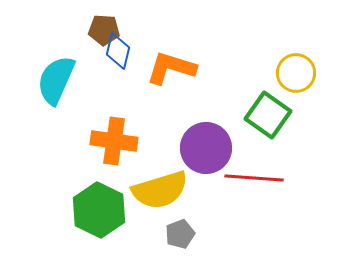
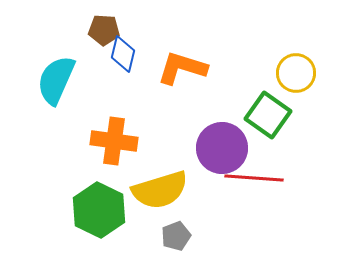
blue diamond: moved 5 px right, 3 px down
orange L-shape: moved 11 px right
purple circle: moved 16 px right
gray pentagon: moved 4 px left, 2 px down
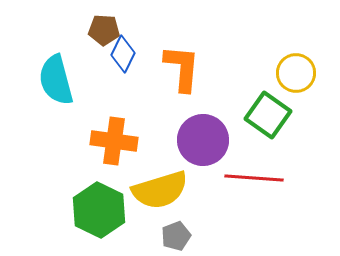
blue diamond: rotated 12 degrees clockwise
orange L-shape: rotated 78 degrees clockwise
cyan semicircle: rotated 39 degrees counterclockwise
purple circle: moved 19 px left, 8 px up
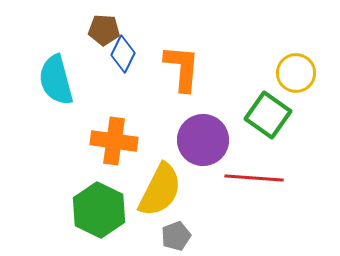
yellow semicircle: rotated 46 degrees counterclockwise
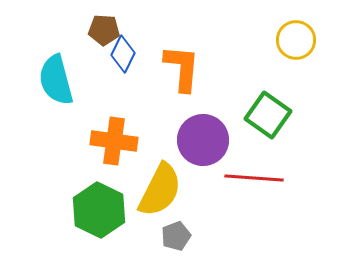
yellow circle: moved 33 px up
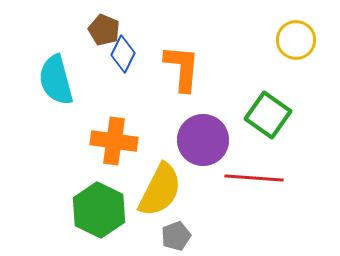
brown pentagon: rotated 20 degrees clockwise
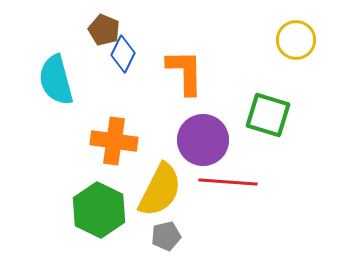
orange L-shape: moved 3 px right, 4 px down; rotated 6 degrees counterclockwise
green square: rotated 18 degrees counterclockwise
red line: moved 26 px left, 4 px down
gray pentagon: moved 10 px left; rotated 8 degrees clockwise
